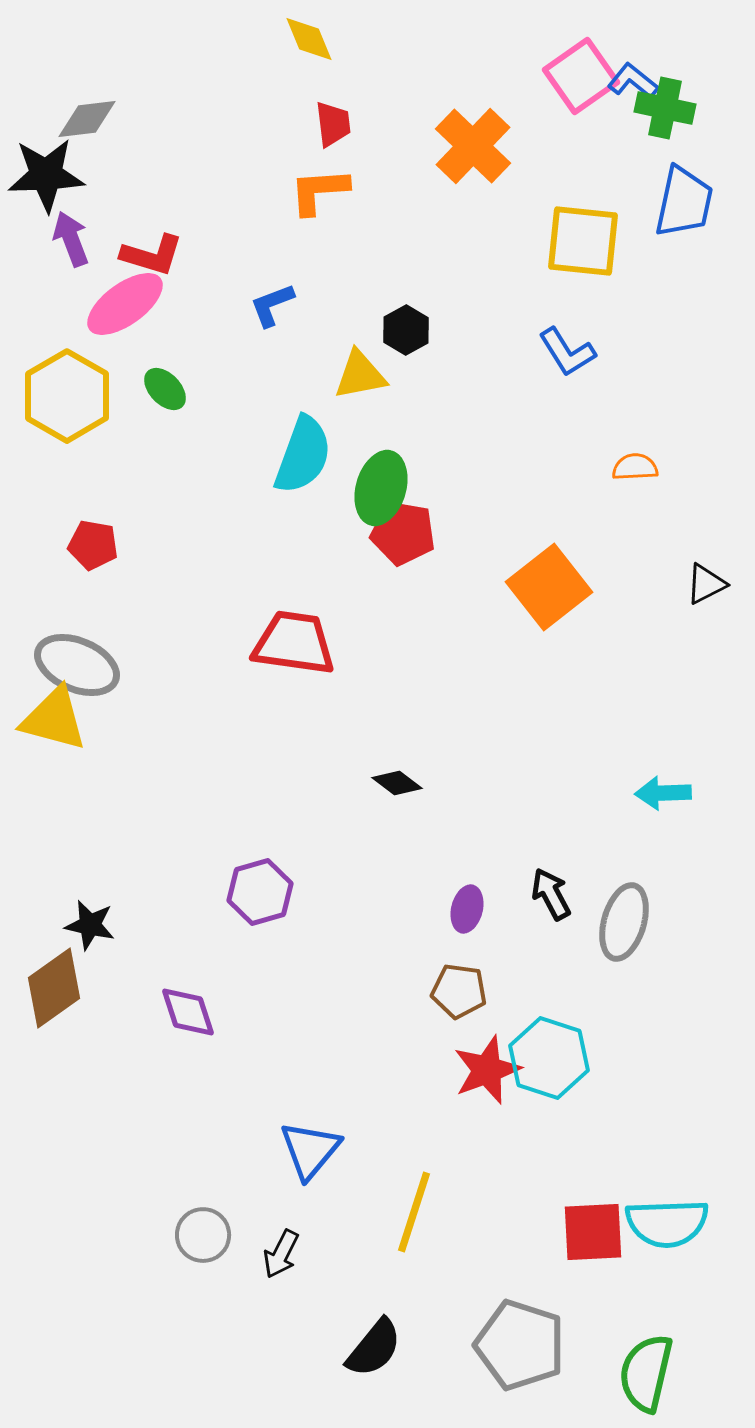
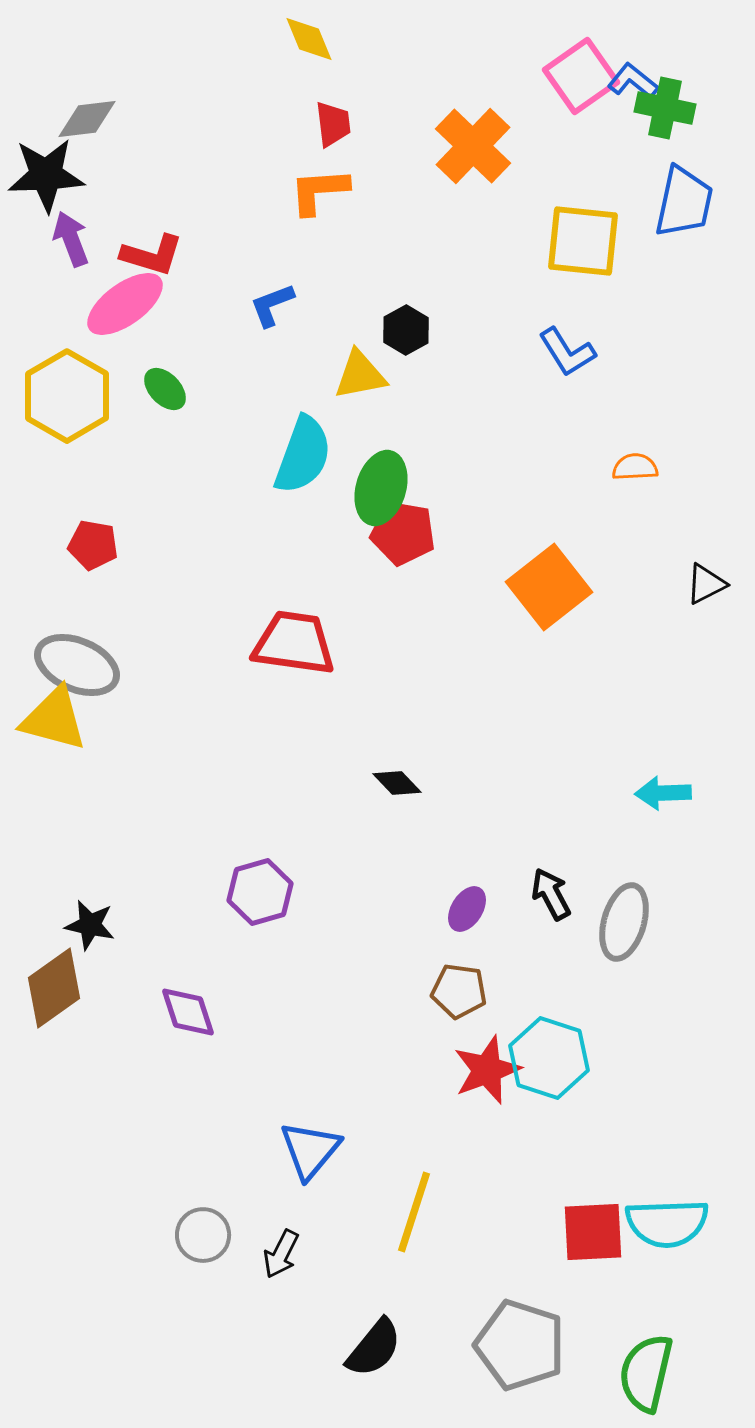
black diamond at (397, 783): rotated 9 degrees clockwise
purple ellipse at (467, 909): rotated 18 degrees clockwise
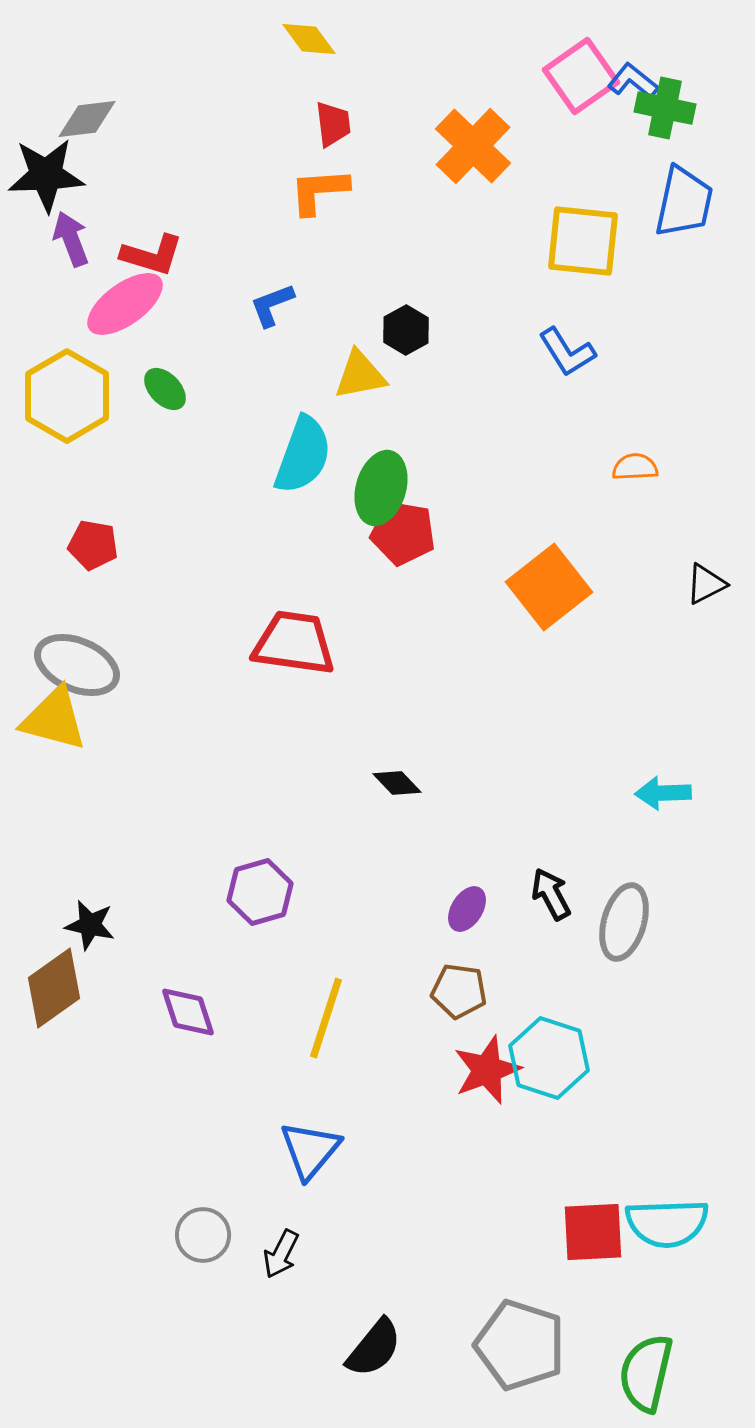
yellow diamond at (309, 39): rotated 14 degrees counterclockwise
yellow line at (414, 1212): moved 88 px left, 194 px up
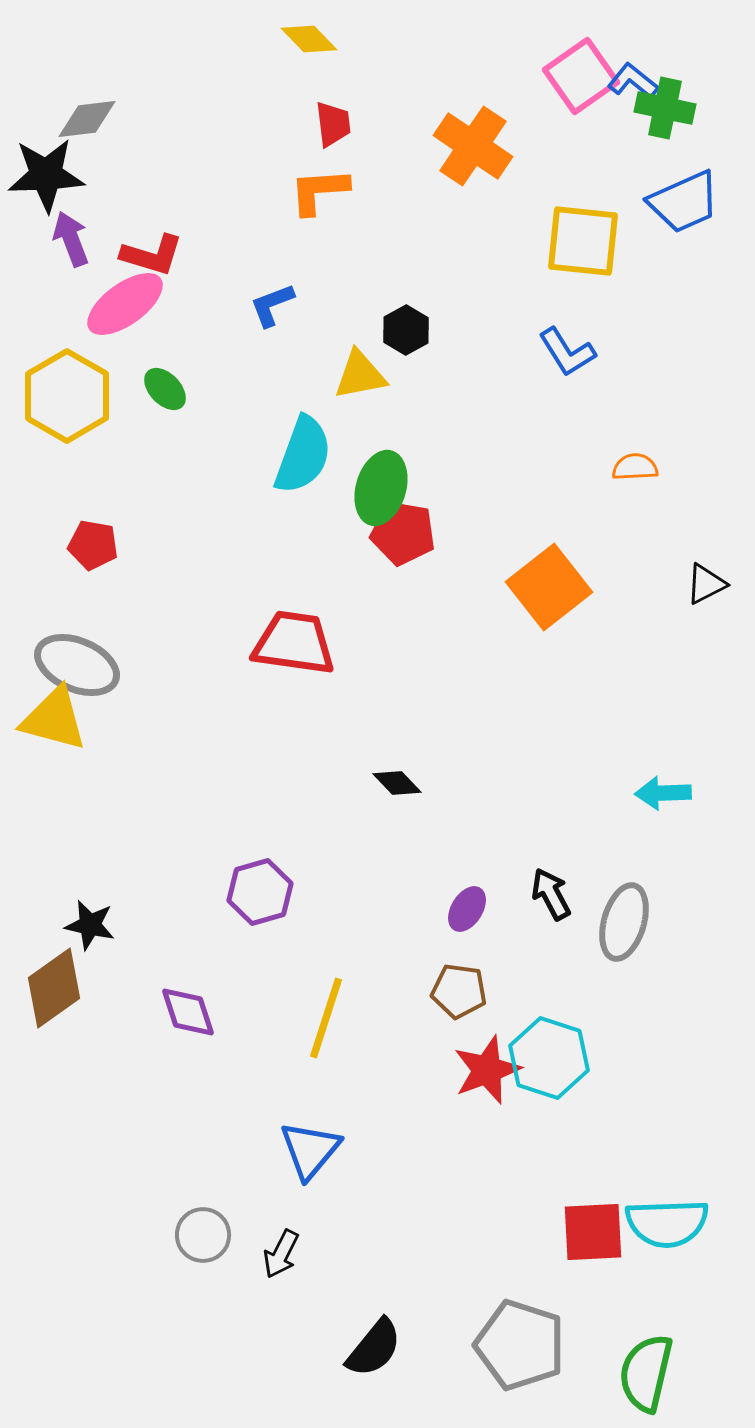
yellow diamond at (309, 39): rotated 8 degrees counterclockwise
orange cross at (473, 146): rotated 10 degrees counterclockwise
blue trapezoid at (684, 202): rotated 54 degrees clockwise
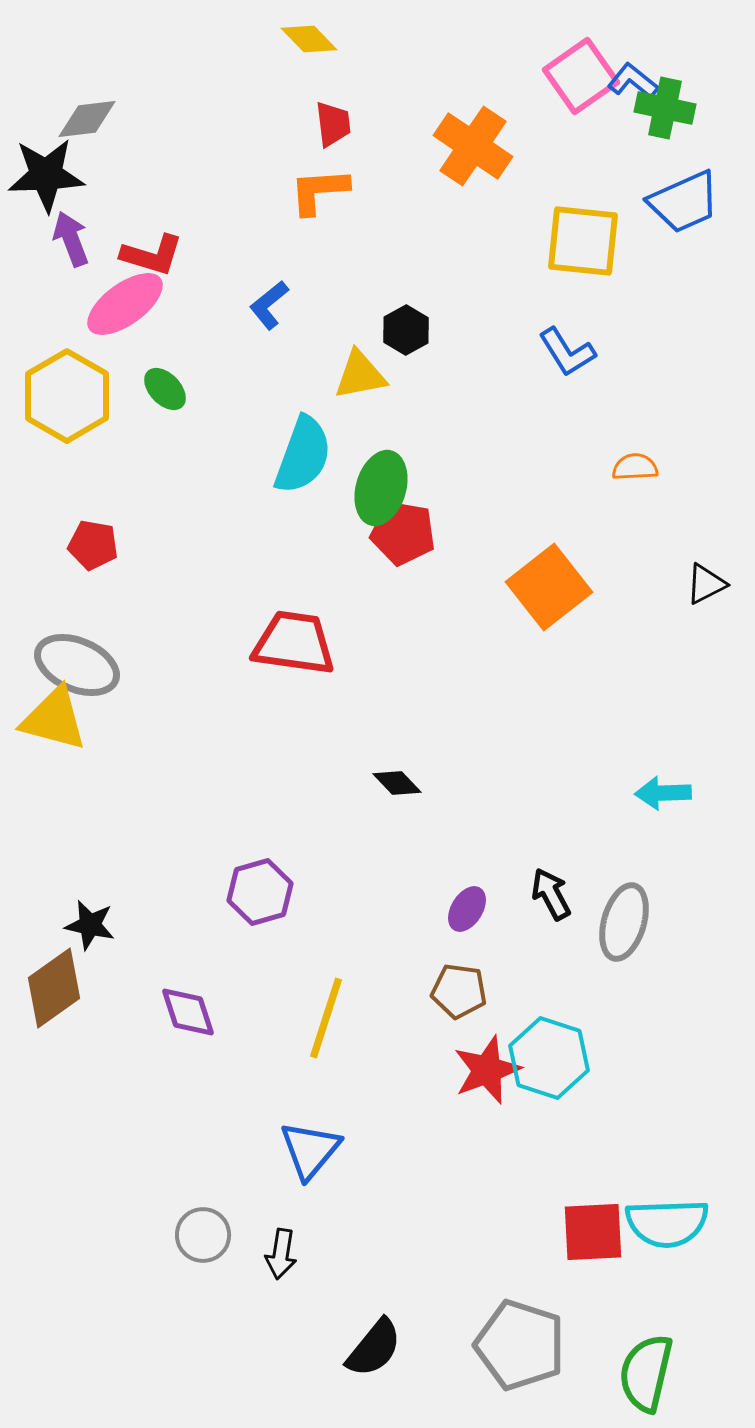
blue L-shape at (272, 305): moved 3 px left; rotated 18 degrees counterclockwise
black arrow at (281, 1254): rotated 18 degrees counterclockwise
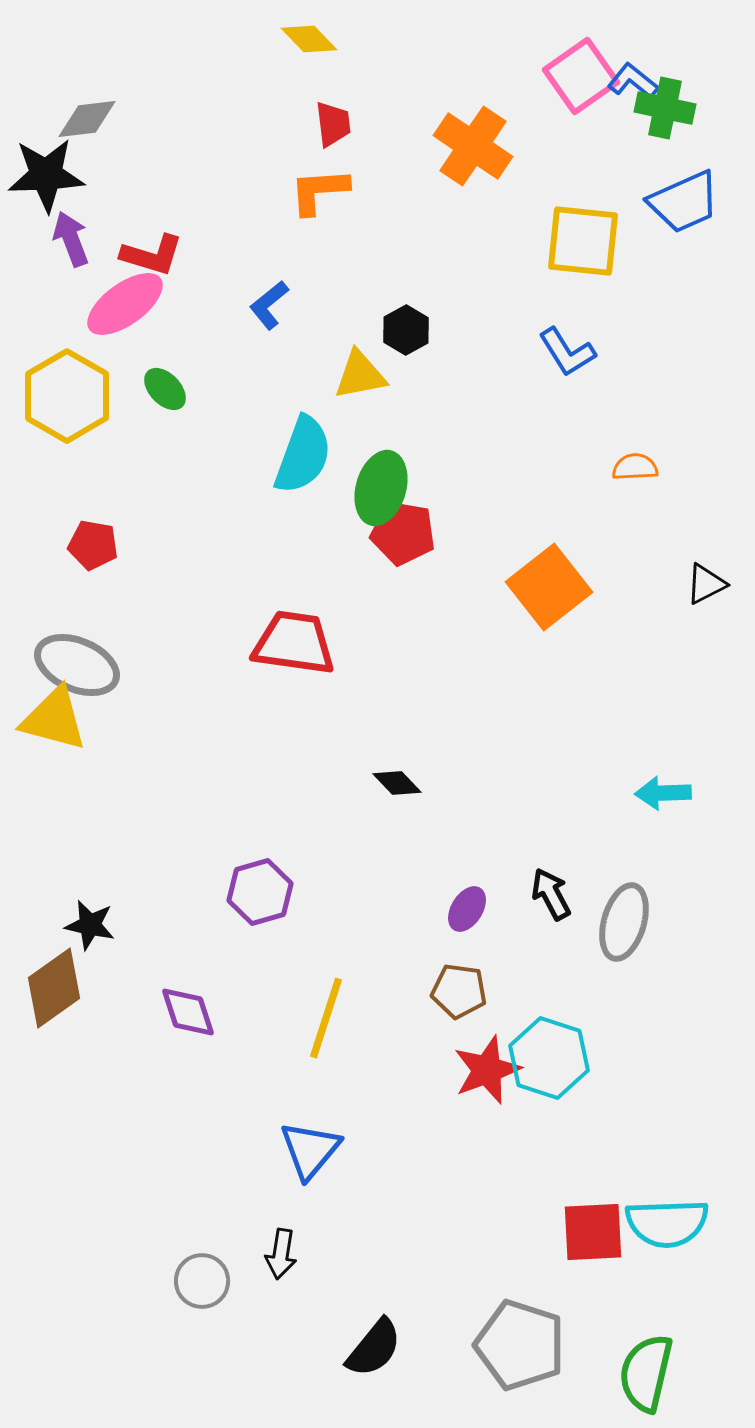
gray circle at (203, 1235): moved 1 px left, 46 px down
